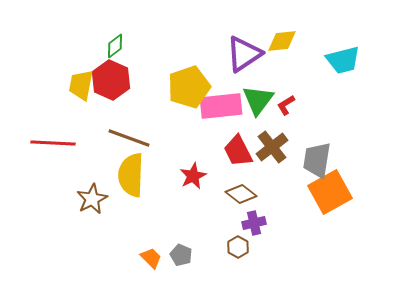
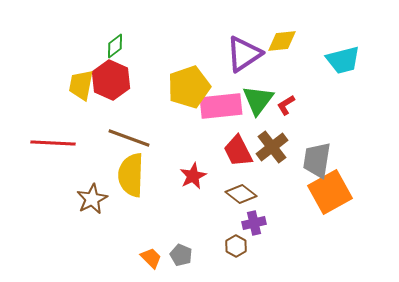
brown hexagon: moved 2 px left, 1 px up
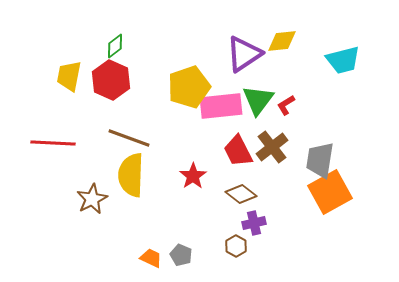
yellow trapezoid: moved 12 px left, 9 px up
gray trapezoid: moved 3 px right
red star: rotated 8 degrees counterclockwise
orange trapezoid: rotated 20 degrees counterclockwise
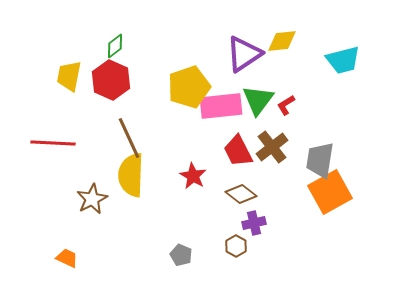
brown line: rotated 45 degrees clockwise
red star: rotated 8 degrees counterclockwise
orange trapezoid: moved 84 px left
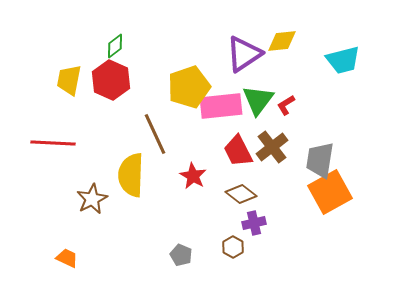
yellow trapezoid: moved 4 px down
brown line: moved 26 px right, 4 px up
brown hexagon: moved 3 px left, 1 px down
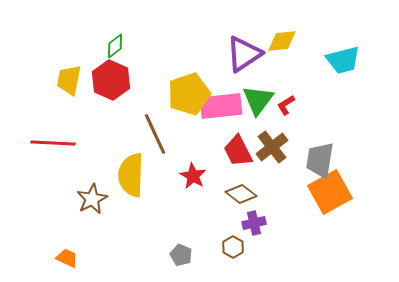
yellow pentagon: moved 7 px down
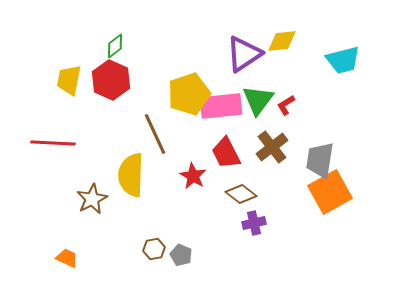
red trapezoid: moved 12 px left, 2 px down
brown hexagon: moved 79 px left, 2 px down; rotated 20 degrees clockwise
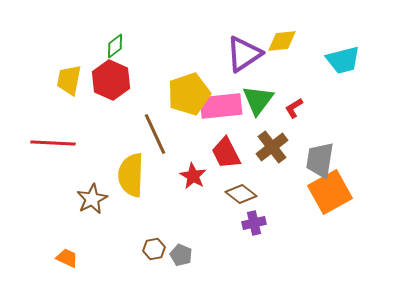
red L-shape: moved 8 px right, 3 px down
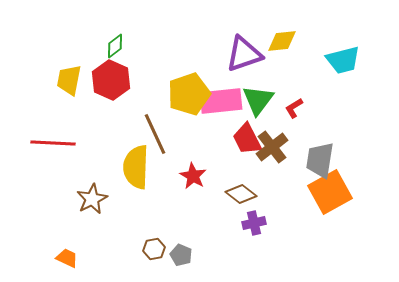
purple triangle: rotated 15 degrees clockwise
pink rectangle: moved 5 px up
red trapezoid: moved 21 px right, 14 px up
yellow semicircle: moved 5 px right, 8 px up
